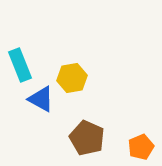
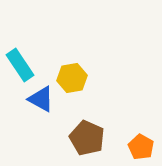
cyan rectangle: rotated 12 degrees counterclockwise
orange pentagon: rotated 20 degrees counterclockwise
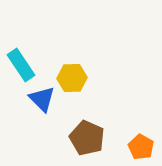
cyan rectangle: moved 1 px right
yellow hexagon: rotated 8 degrees clockwise
blue triangle: moved 1 px right; rotated 16 degrees clockwise
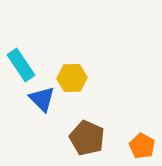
orange pentagon: moved 1 px right, 1 px up
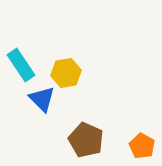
yellow hexagon: moved 6 px left, 5 px up; rotated 8 degrees counterclockwise
brown pentagon: moved 1 px left, 2 px down
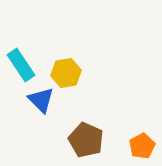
blue triangle: moved 1 px left, 1 px down
orange pentagon: rotated 15 degrees clockwise
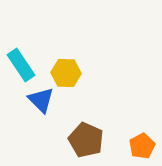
yellow hexagon: rotated 12 degrees clockwise
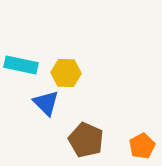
cyan rectangle: rotated 44 degrees counterclockwise
blue triangle: moved 5 px right, 3 px down
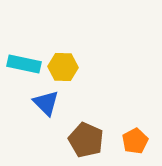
cyan rectangle: moved 3 px right, 1 px up
yellow hexagon: moved 3 px left, 6 px up
orange pentagon: moved 7 px left, 5 px up
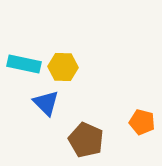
orange pentagon: moved 7 px right, 19 px up; rotated 30 degrees counterclockwise
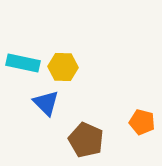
cyan rectangle: moved 1 px left, 1 px up
